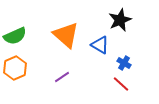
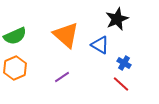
black star: moved 3 px left, 1 px up
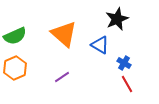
orange triangle: moved 2 px left, 1 px up
red line: moved 6 px right; rotated 18 degrees clockwise
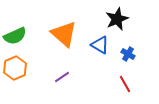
blue cross: moved 4 px right, 9 px up
red line: moved 2 px left
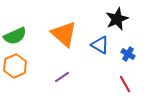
orange hexagon: moved 2 px up
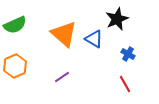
green semicircle: moved 11 px up
blue triangle: moved 6 px left, 6 px up
